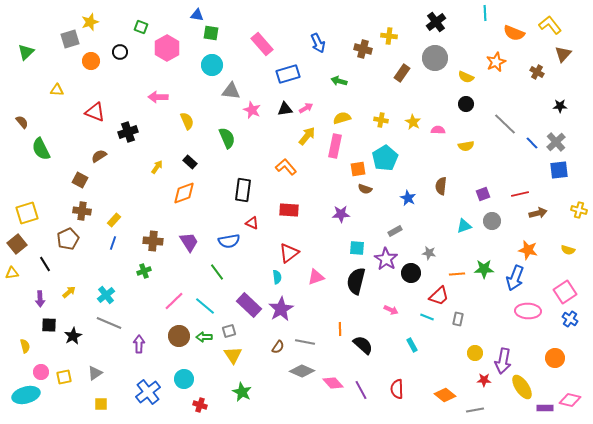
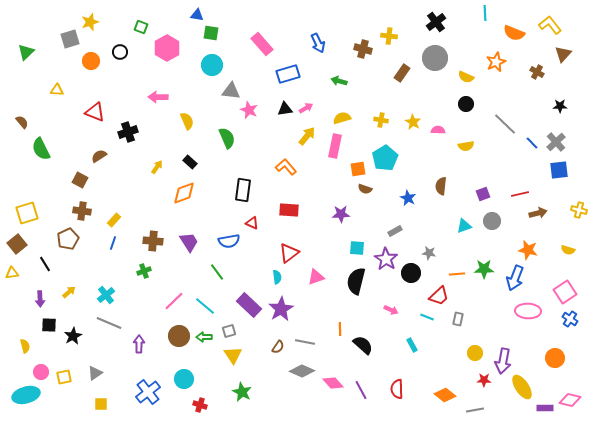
pink star at (252, 110): moved 3 px left
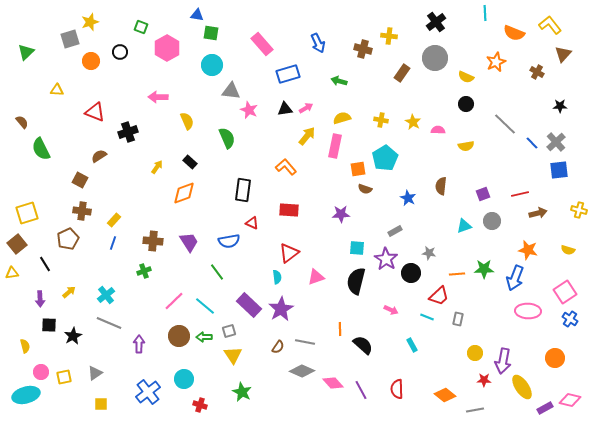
purple rectangle at (545, 408): rotated 28 degrees counterclockwise
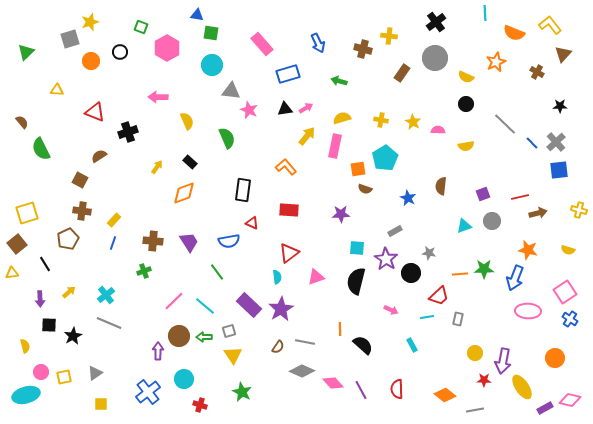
red line at (520, 194): moved 3 px down
orange line at (457, 274): moved 3 px right
cyan line at (427, 317): rotated 32 degrees counterclockwise
purple arrow at (139, 344): moved 19 px right, 7 px down
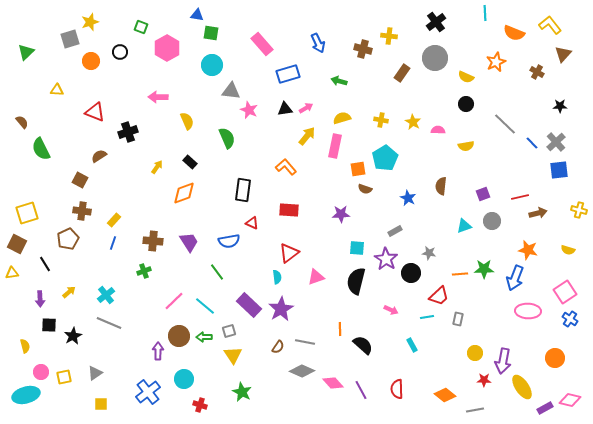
brown square at (17, 244): rotated 24 degrees counterclockwise
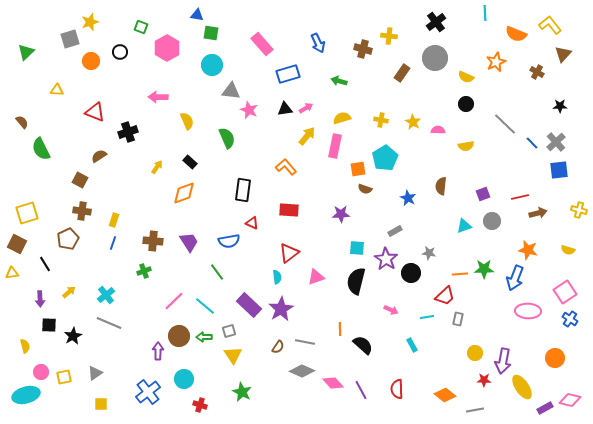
orange semicircle at (514, 33): moved 2 px right, 1 px down
yellow rectangle at (114, 220): rotated 24 degrees counterclockwise
red trapezoid at (439, 296): moved 6 px right
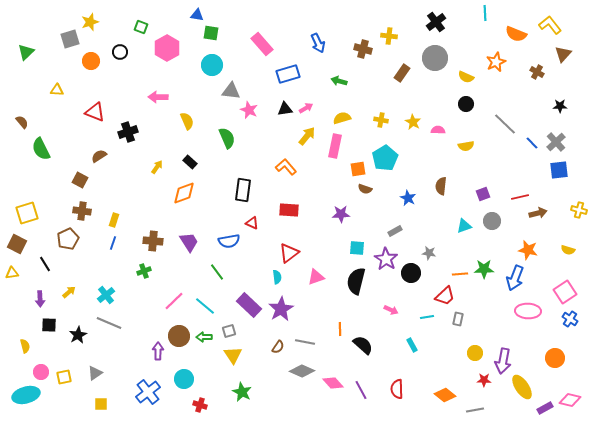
black star at (73, 336): moved 5 px right, 1 px up
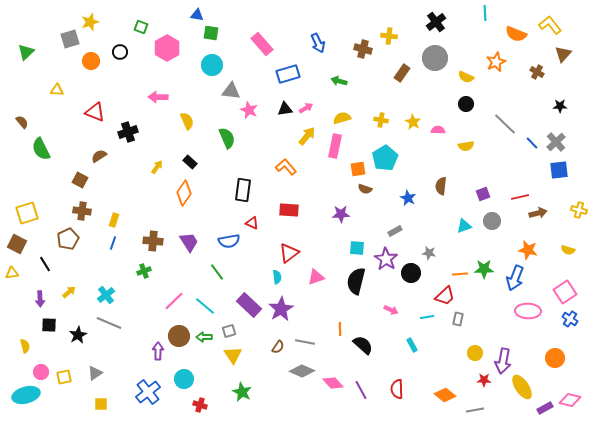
orange diamond at (184, 193): rotated 35 degrees counterclockwise
